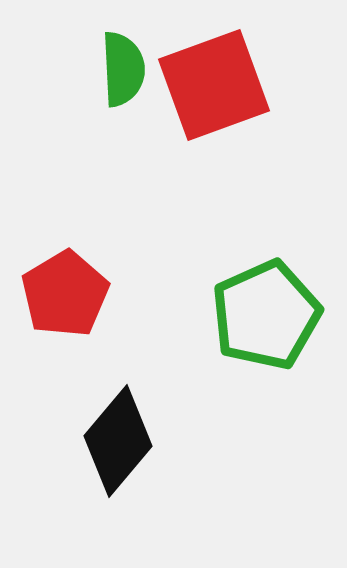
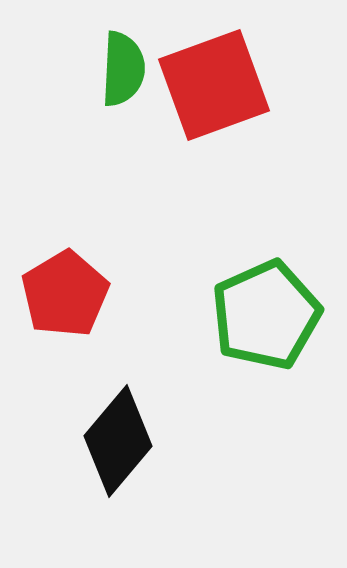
green semicircle: rotated 6 degrees clockwise
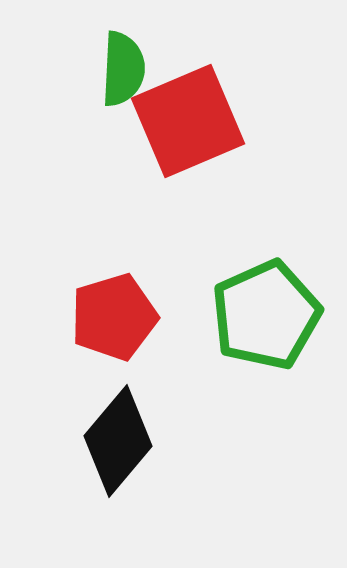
red square: moved 26 px left, 36 px down; rotated 3 degrees counterclockwise
red pentagon: moved 49 px right, 23 px down; rotated 14 degrees clockwise
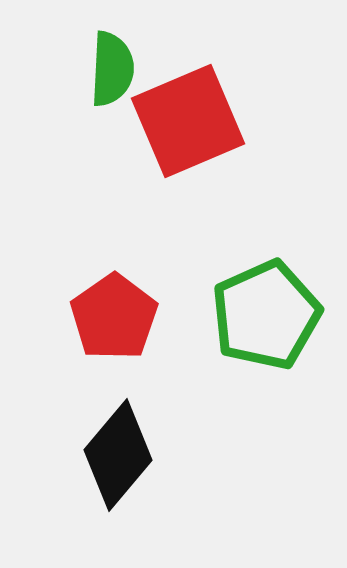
green semicircle: moved 11 px left
red pentagon: rotated 18 degrees counterclockwise
black diamond: moved 14 px down
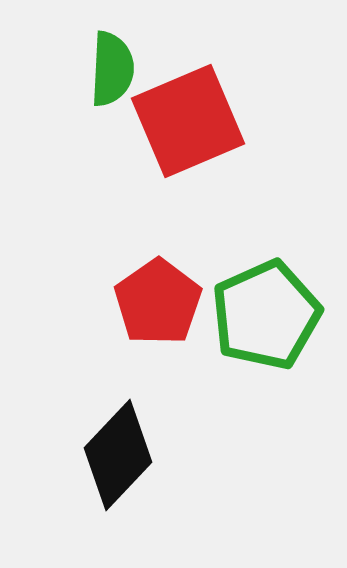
red pentagon: moved 44 px right, 15 px up
black diamond: rotated 3 degrees clockwise
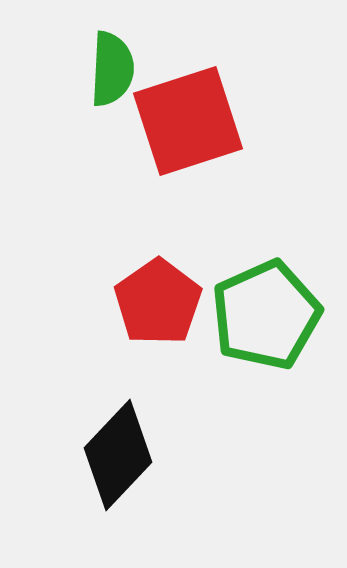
red square: rotated 5 degrees clockwise
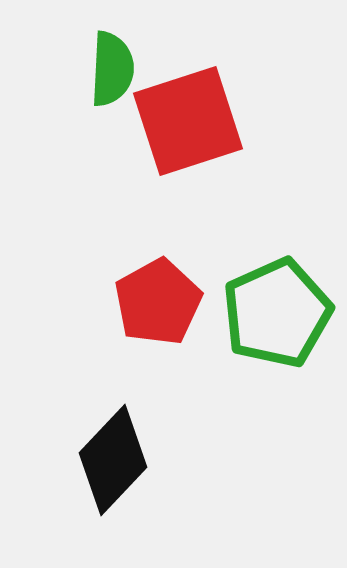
red pentagon: rotated 6 degrees clockwise
green pentagon: moved 11 px right, 2 px up
black diamond: moved 5 px left, 5 px down
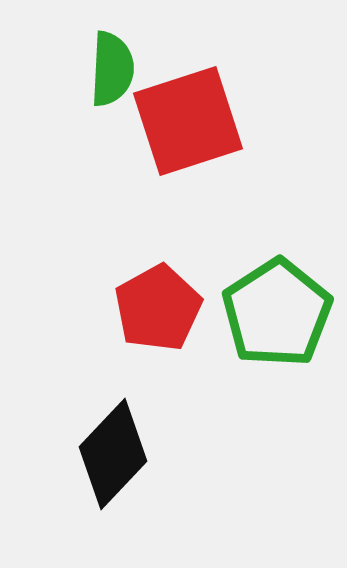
red pentagon: moved 6 px down
green pentagon: rotated 9 degrees counterclockwise
black diamond: moved 6 px up
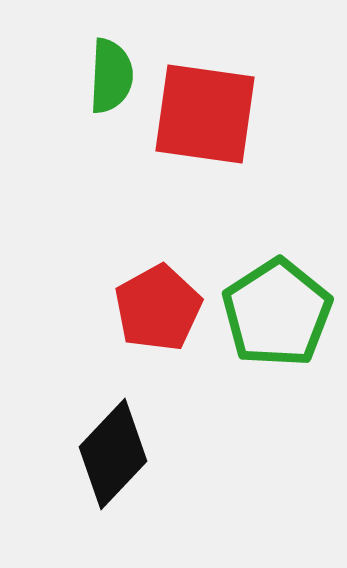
green semicircle: moved 1 px left, 7 px down
red square: moved 17 px right, 7 px up; rotated 26 degrees clockwise
